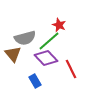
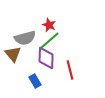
red star: moved 10 px left
purple diamond: rotated 45 degrees clockwise
red line: moved 1 px left, 1 px down; rotated 12 degrees clockwise
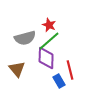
brown triangle: moved 4 px right, 15 px down
blue rectangle: moved 24 px right
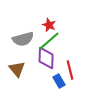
gray semicircle: moved 2 px left, 1 px down
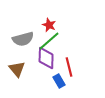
red line: moved 1 px left, 3 px up
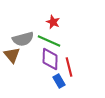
red star: moved 4 px right, 3 px up
green line: rotated 65 degrees clockwise
purple diamond: moved 4 px right, 1 px down
brown triangle: moved 5 px left, 14 px up
